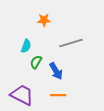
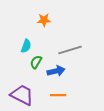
gray line: moved 1 px left, 7 px down
blue arrow: rotated 72 degrees counterclockwise
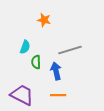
orange star: rotated 16 degrees clockwise
cyan semicircle: moved 1 px left, 1 px down
green semicircle: rotated 32 degrees counterclockwise
blue arrow: rotated 90 degrees counterclockwise
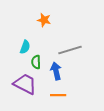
purple trapezoid: moved 3 px right, 11 px up
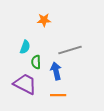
orange star: rotated 16 degrees counterclockwise
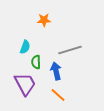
purple trapezoid: rotated 35 degrees clockwise
orange line: rotated 42 degrees clockwise
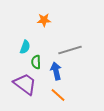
purple trapezoid: rotated 25 degrees counterclockwise
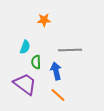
gray line: rotated 15 degrees clockwise
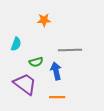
cyan semicircle: moved 9 px left, 3 px up
green semicircle: rotated 104 degrees counterclockwise
orange line: moved 1 px left, 2 px down; rotated 42 degrees counterclockwise
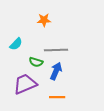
cyan semicircle: rotated 24 degrees clockwise
gray line: moved 14 px left
green semicircle: rotated 32 degrees clockwise
blue arrow: rotated 36 degrees clockwise
purple trapezoid: rotated 60 degrees counterclockwise
